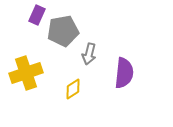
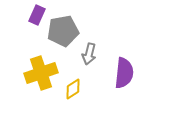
yellow cross: moved 15 px right
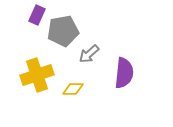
gray arrow: rotated 35 degrees clockwise
yellow cross: moved 4 px left, 2 px down
yellow diamond: rotated 35 degrees clockwise
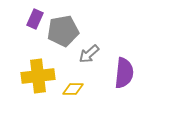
purple rectangle: moved 2 px left, 4 px down
yellow cross: moved 1 px right, 1 px down; rotated 12 degrees clockwise
